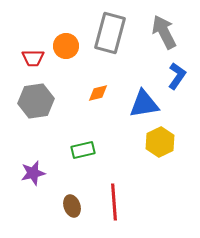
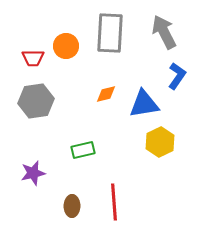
gray rectangle: rotated 12 degrees counterclockwise
orange diamond: moved 8 px right, 1 px down
brown ellipse: rotated 20 degrees clockwise
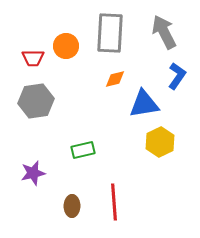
orange diamond: moved 9 px right, 15 px up
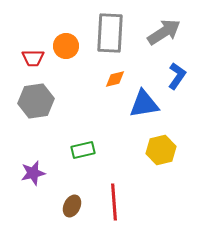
gray arrow: rotated 84 degrees clockwise
yellow hexagon: moved 1 px right, 8 px down; rotated 12 degrees clockwise
brown ellipse: rotated 25 degrees clockwise
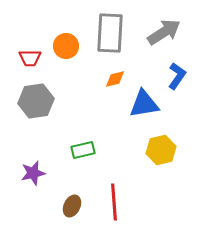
red trapezoid: moved 3 px left
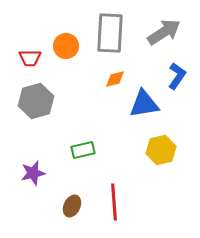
gray hexagon: rotated 8 degrees counterclockwise
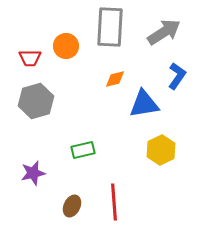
gray rectangle: moved 6 px up
yellow hexagon: rotated 12 degrees counterclockwise
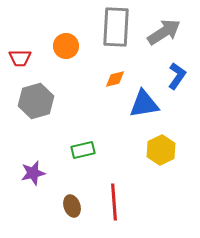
gray rectangle: moved 6 px right
red trapezoid: moved 10 px left
brown ellipse: rotated 45 degrees counterclockwise
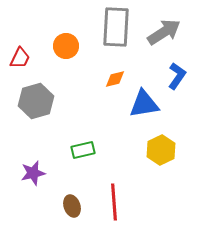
red trapezoid: rotated 65 degrees counterclockwise
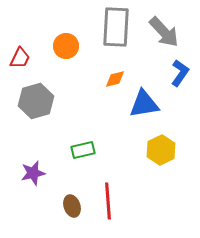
gray arrow: rotated 80 degrees clockwise
blue L-shape: moved 3 px right, 3 px up
red line: moved 6 px left, 1 px up
